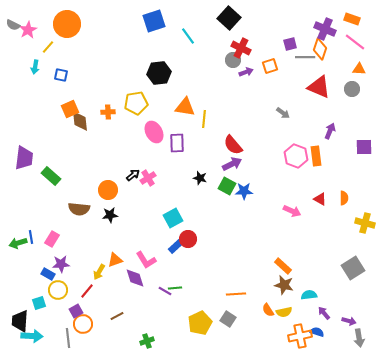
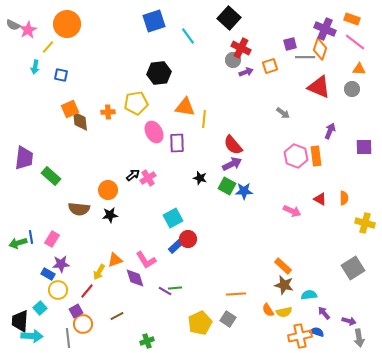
cyan square at (39, 303): moved 1 px right, 5 px down; rotated 24 degrees counterclockwise
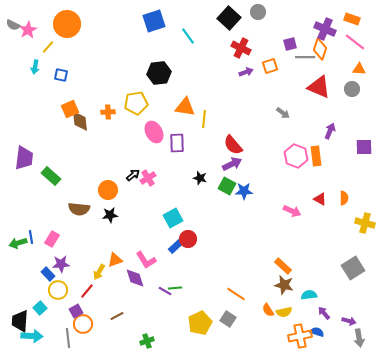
gray circle at (233, 60): moved 25 px right, 48 px up
blue rectangle at (48, 274): rotated 16 degrees clockwise
orange line at (236, 294): rotated 36 degrees clockwise
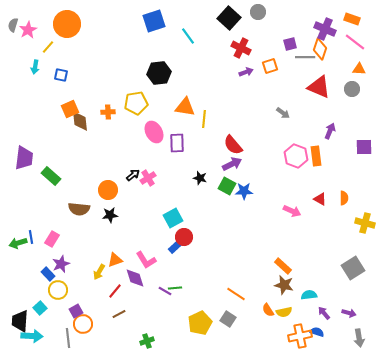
gray semicircle at (13, 25): rotated 80 degrees clockwise
red circle at (188, 239): moved 4 px left, 2 px up
purple star at (61, 264): rotated 18 degrees counterclockwise
red line at (87, 291): moved 28 px right
brown line at (117, 316): moved 2 px right, 2 px up
purple arrow at (349, 321): moved 8 px up
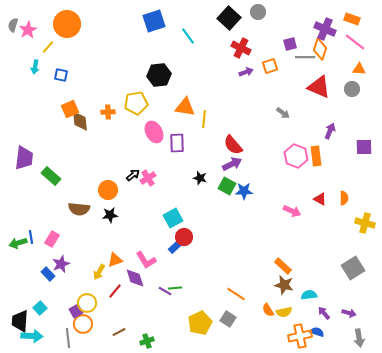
black hexagon at (159, 73): moved 2 px down
yellow circle at (58, 290): moved 29 px right, 13 px down
brown line at (119, 314): moved 18 px down
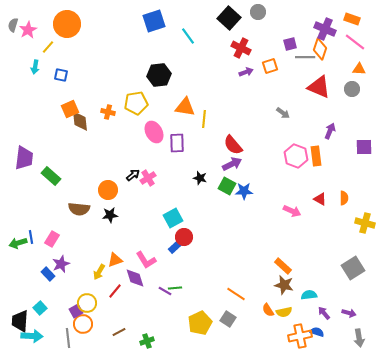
orange cross at (108, 112): rotated 16 degrees clockwise
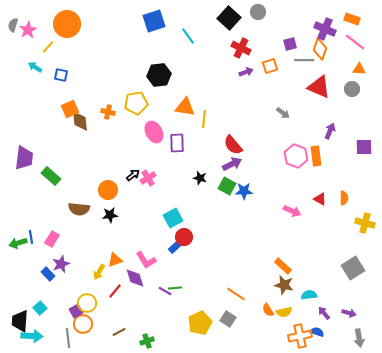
gray line at (305, 57): moved 1 px left, 3 px down
cyan arrow at (35, 67): rotated 112 degrees clockwise
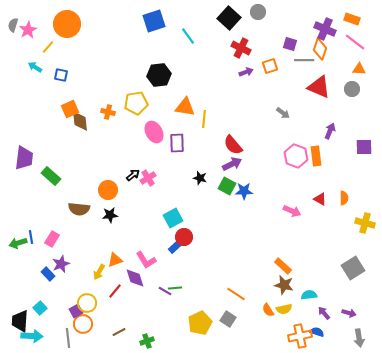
purple square at (290, 44): rotated 32 degrees clockwise
yellow semicircle at (284, 312): moved 3 px up
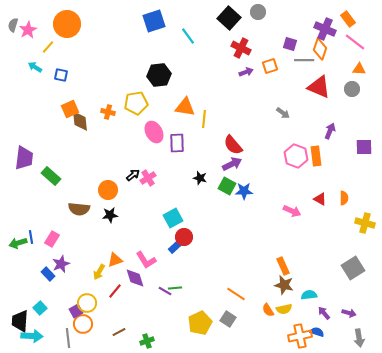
orange rectangle at (352, 19): moved 4 px left; rotated 35 degrees clockwise
orange rectangle at (283, 266): rotated 24 degrees clockwise
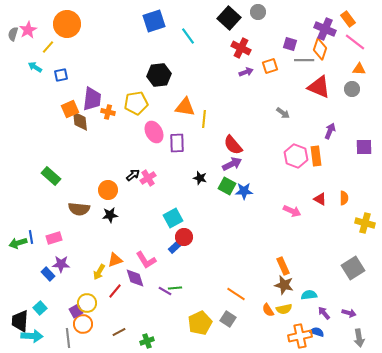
gray semicircle at (13, 25): moved 9 px down
blue square at (61, 75): rotated 24 degrees counterclockwise
purple trapezoid at (24, 158): moved 68 px right, 59 px up
pink rectangle at (52, 239): moved 2 px right, 1 px up; rotated 42 degrees clockwise
purple star at (61, 264): rotated 24 degrees clockwise
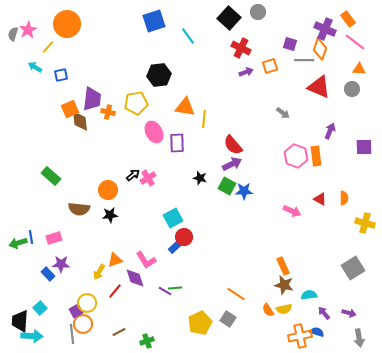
gray line at (68, 338): moved 4 px right, 4 px up
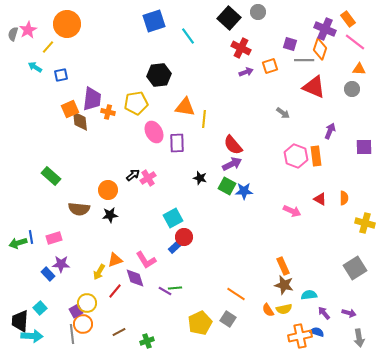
red triangle at (319, 87): moved 5 px left
gray square at (353, 268): moved 2 px right
